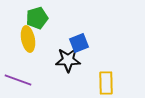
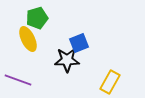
yellow ellipse: rotated 15 degrees counterclockwise
black star: moved 1 px left
yellow rectangle: moved 4 px right, 1 px up; rotated 30 degrees clockwise
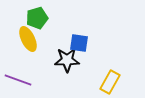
blue square: rotated 30 degrees clockwise
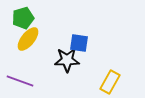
green pentagon: moved 14 px left
yellow ellipse: rotated 65 degrees clockwise
purple line: moved 2 px right, 1 px down
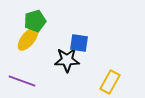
green pentagon: moved 12 px right, 3 px down
purple line: moved 2 px right
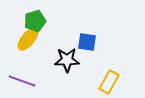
blue square: moved 8 px right, 1 px up
yellow rectangle: moved 1 px left
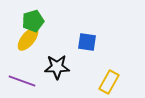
green pentagon: moved 2 px left
black star: moved 10 px left, 7 px down
